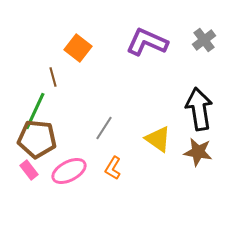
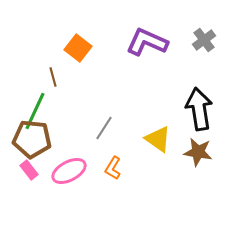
brown pentagon: moved 5 px left
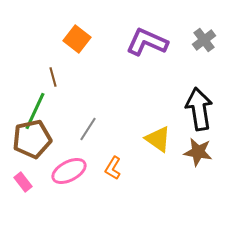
orange square: moved 1 px left, 9 px up
gray line: moved 16 px left, 1 px down
brown pentagon: rotated 18 degrees counterclockwise
pink rectangle: moved 6 px left, 12 px down
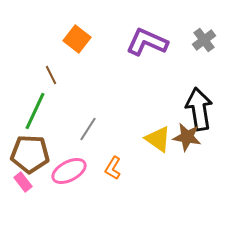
brown line: moved 2 px left, 2 px up; rotated 12 degrees counterclockwise
brown pentagon: moved 2 px left, 15 px down; rotated 15 degrees clockwise
brown star: moved 11 px left, 15 px up
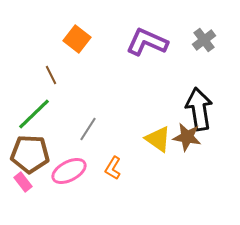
green line: moved 1 px left, 3 px down; rotated 21 degrees clockwise
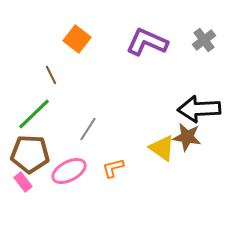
black arrow: rotated 84 degrees counterclockwise
yellow triangle: moved 4 px right, 9 px down
orange L-shape: rotated 45 degrees clockwise
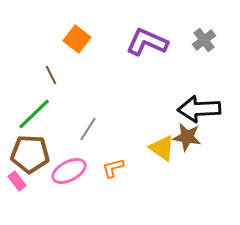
pink rectangle: moved 6 px left, 1 px up
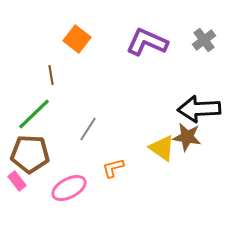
brown line: rotated 18 degrees clockwise
pink ellipse: moved 17 px down
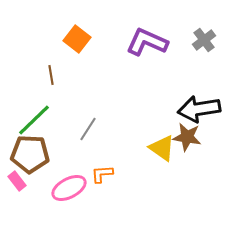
black arrow: rotated 6 degrees counterclockwise
green line: moved 6 px down
orange L-shape: moved 11 px left, 6 px down; rotated 10 degrees clockwise
